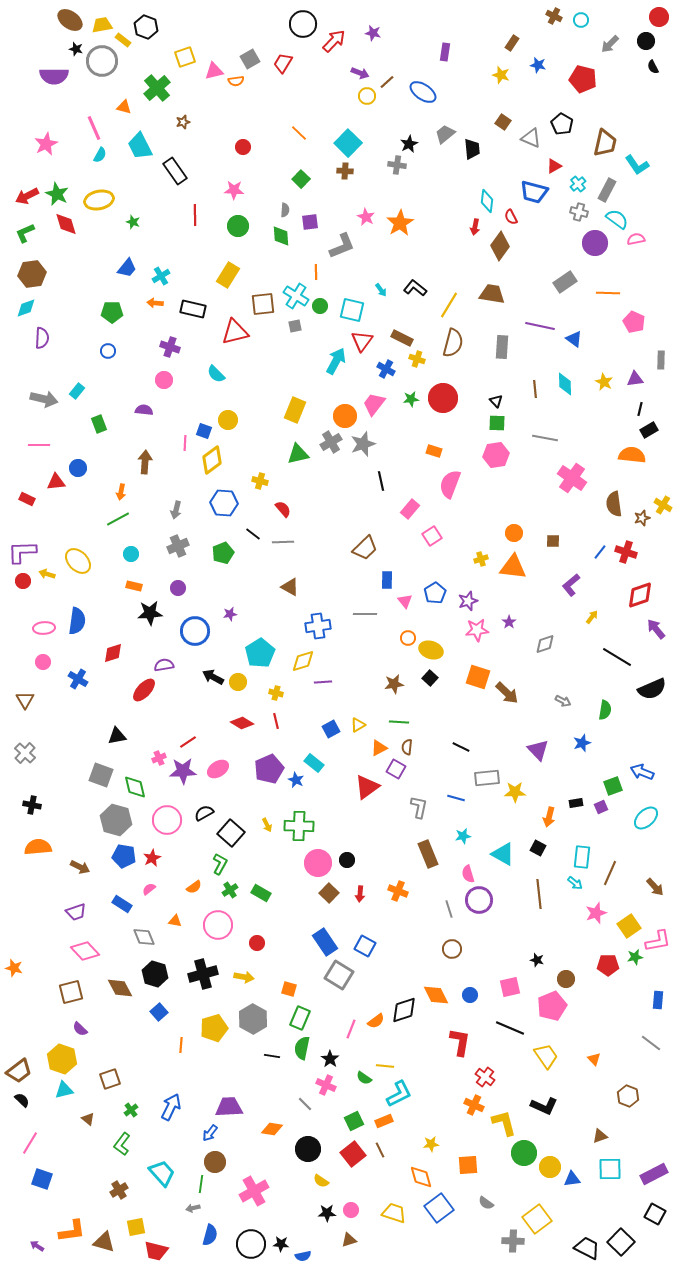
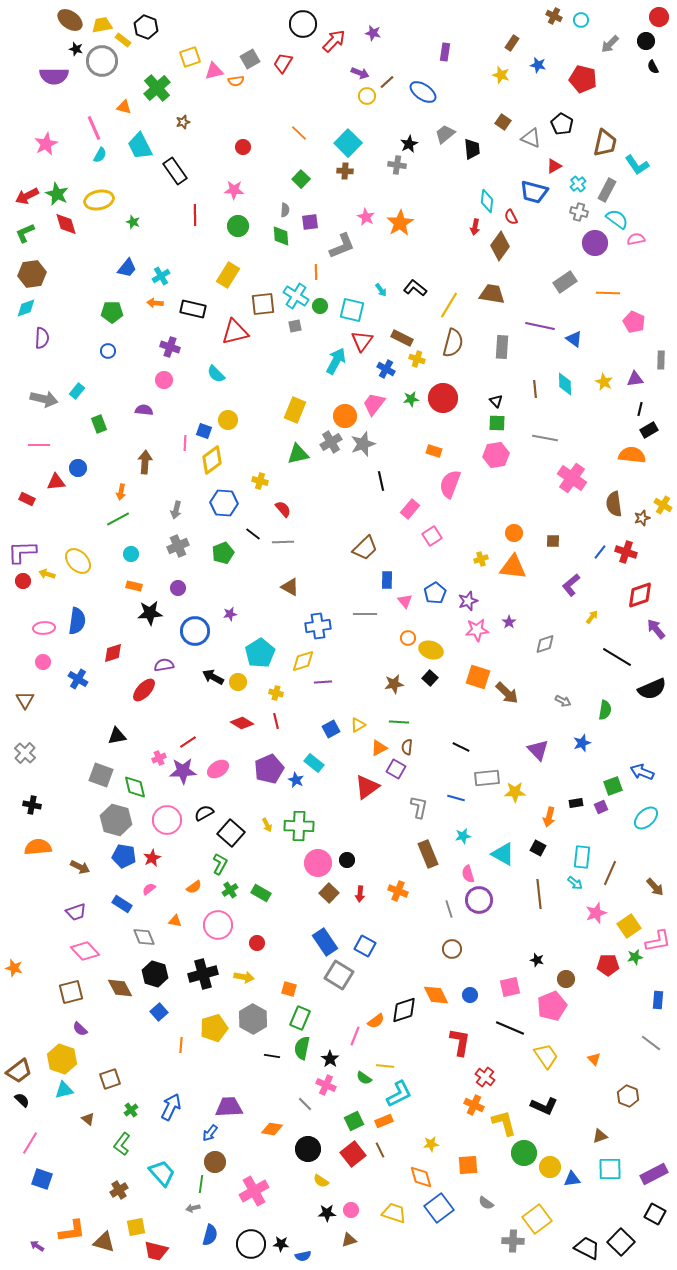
yellow square at (185, 57): moved 5 px right
pink line at (351, 1029): moved 4 px right, 7 px down
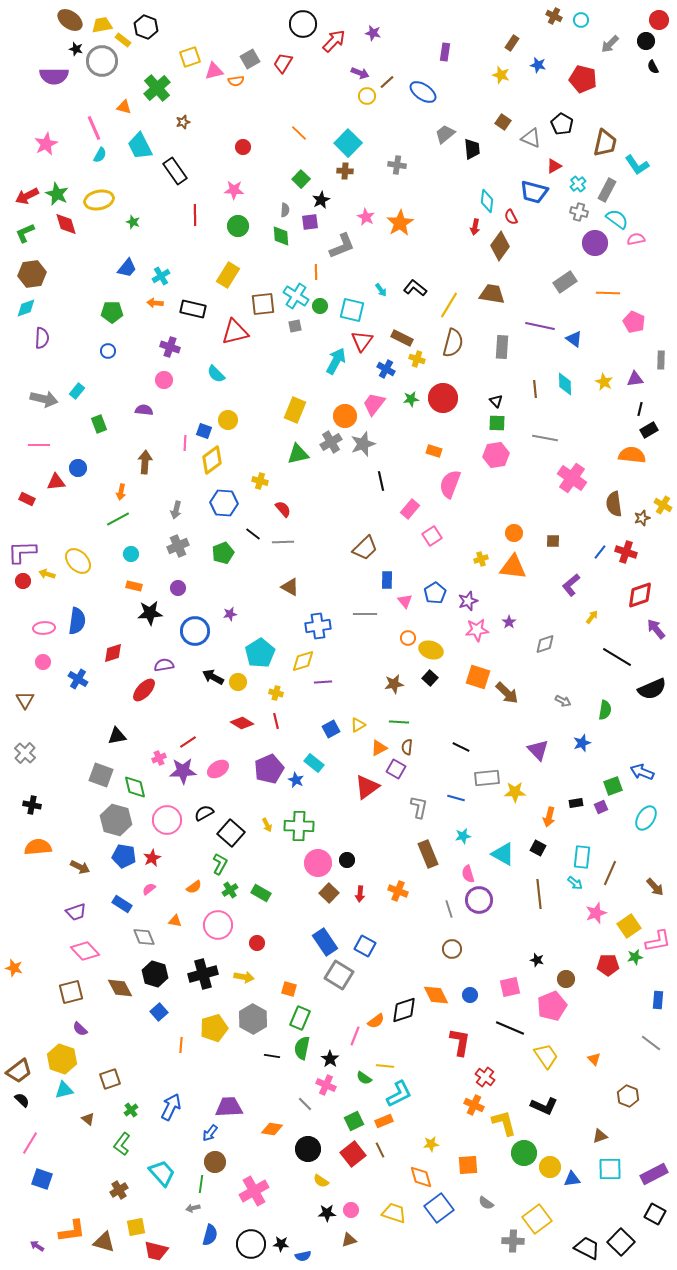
red circle at (659, 17): moved 3 px down
black star at (409, 144): moved 88 px left, 56 px down
cyan ellipse at (646, 818): rotated 15 degrees counterclockwise
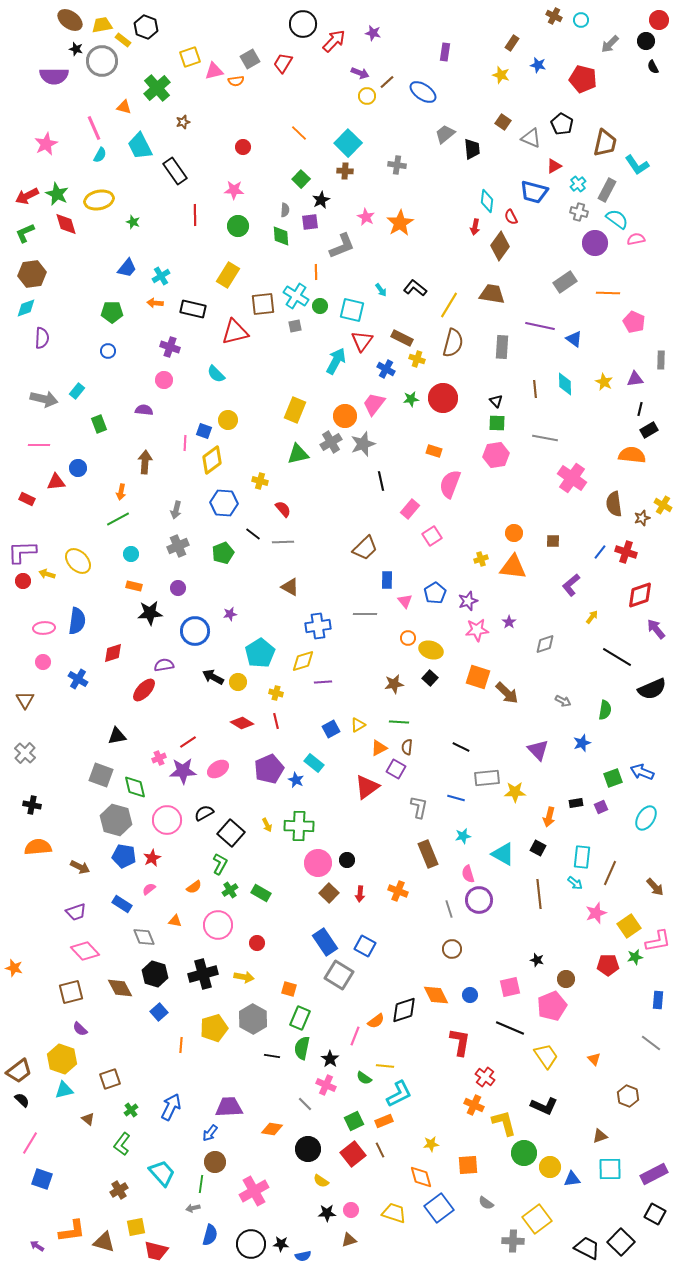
green square at (613, 786): moved 8 px up
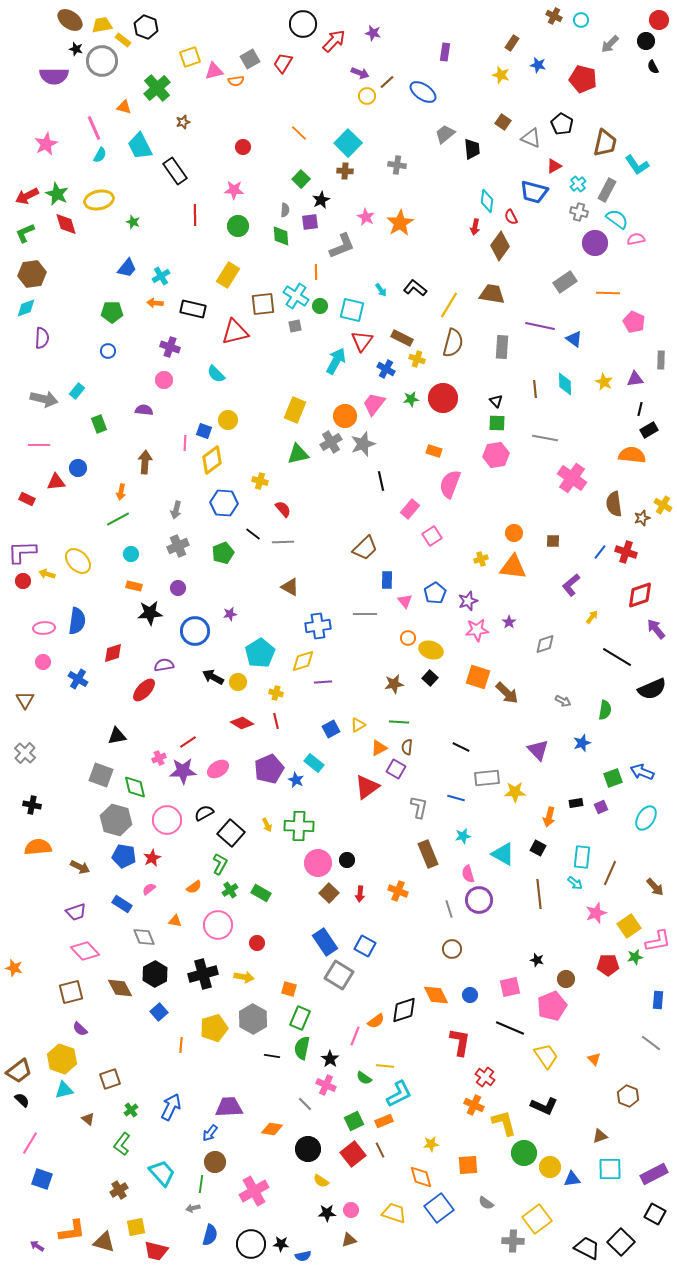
black hexagon at (155, 974): rotated 15 degrees clockwise
